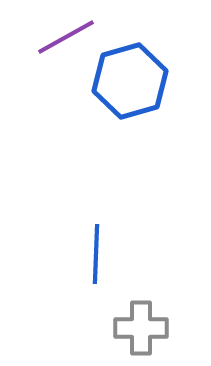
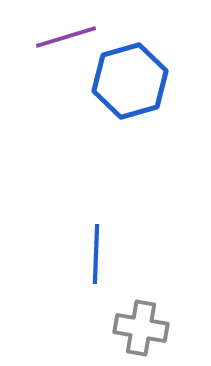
purple line: rotated 12 degrees clockwise
gray cross: rotated 10 degrees clockwise
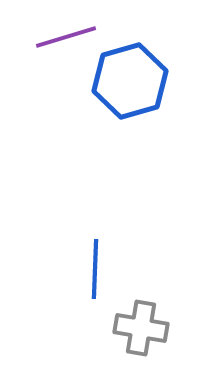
blue line: moved 1 px left, 15 px down
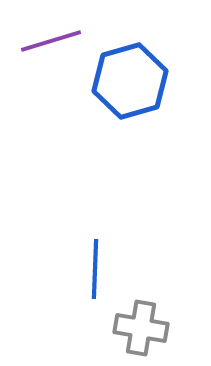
purple line: moved 15 px left, 4 px down
